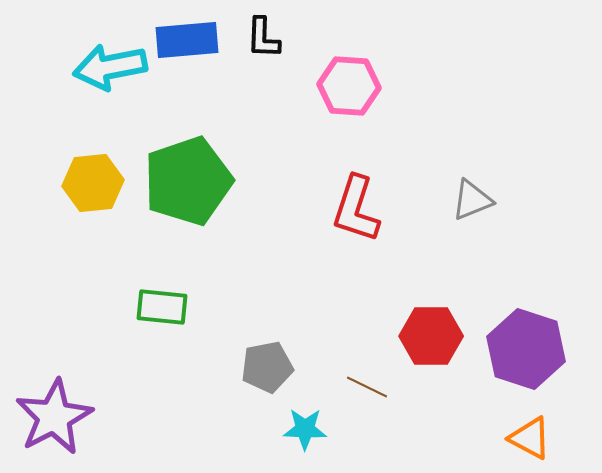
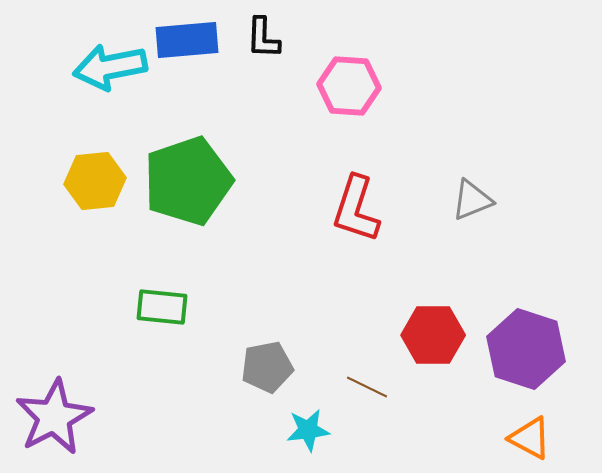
yellow hexagon: moved 2 px right, 2 px up
red hexagon: moved 2 px right, 1 px up
cyan star: moved 3 px right, 1 px down; rotated 9 degrees counterclockwise
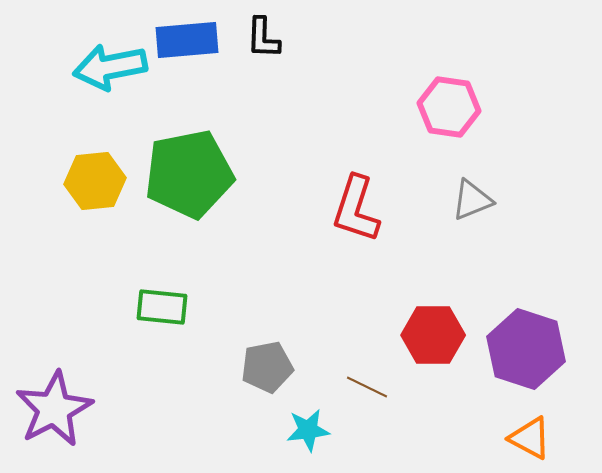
pink hexagon: moved 100 px right, 21 px down; rotated 4 degrees clockwise
green pentagon: moved 1 px right, 7 px up; rotated 8 degrees clockwise
purple star: moved 8 px up
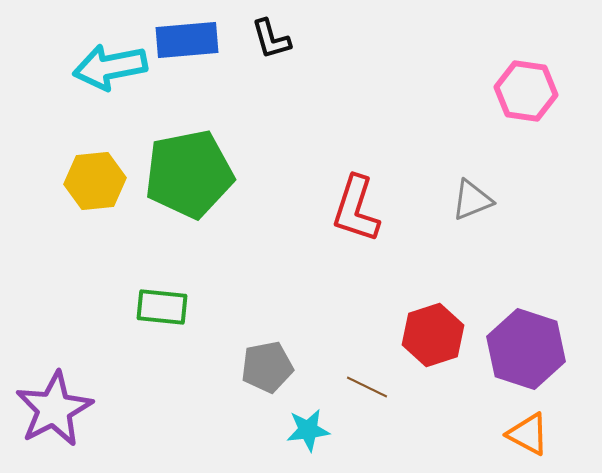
black L-shape: moved 8 px right, 1 px down; rotated 18 degrees counterclockwise
pink hexagon: moved 77 px right, 16 px up
red hexagon: rotated 18 degrees counterclockwise
orange triangle: moved 2 px left, 4 px up
